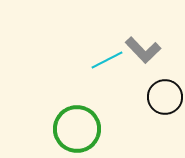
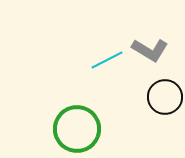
gray L-shape: moved 7 px right; rotated 15 degrees counterclockwise
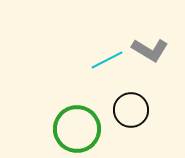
black circle: moved 34 px left, 13 px down
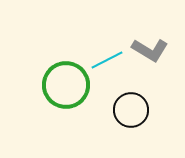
green circle: moved 11 px left, 44 px up
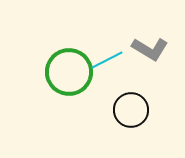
gray L-shape: moved 1 px up
green circle: moved 3 px right, 13 px up
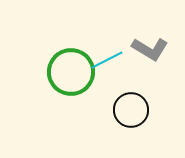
green circle: moved 2 px right
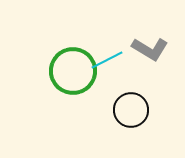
green circle: moved 2 px right, 1 px up
